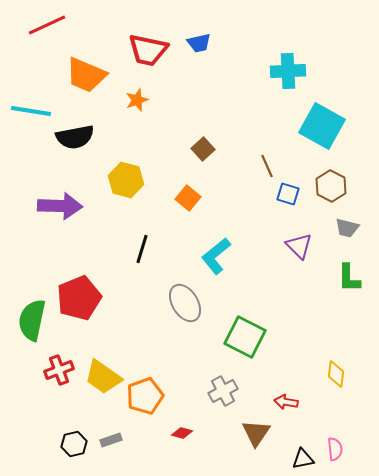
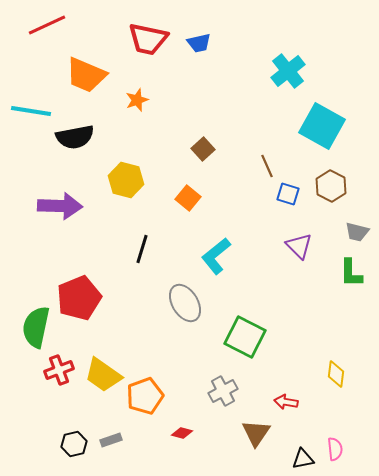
red trapezoid: moved 11 px up
cyan cross: rotated 36 degrees counterclockwise
gray trapezoid: moved 10 px right, 4 px down
green L-shape: moved 2 px right, 5 px up
green semicircle: moved 4 px right, 7 px down
yellow trapezoid: moved 2 px up
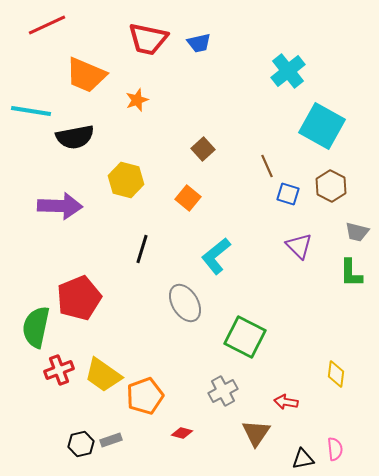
black hexagon: moved 7 px right
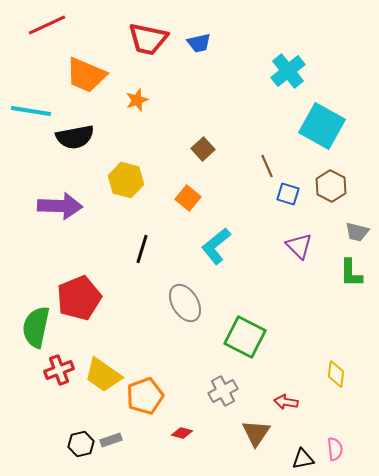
cyan L-shape: moved 10 px up
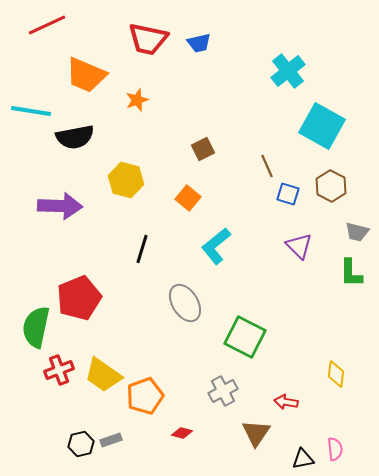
brown square: rotated 15 degrees clockwise
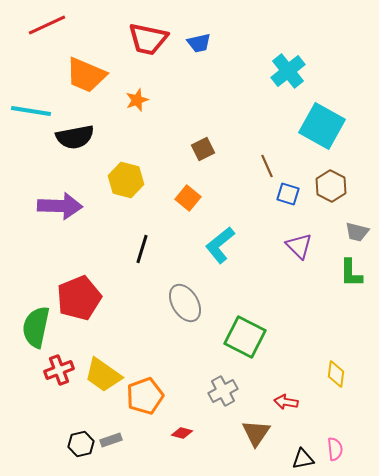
cyan L-shape: moved 4 px right, 1 px up
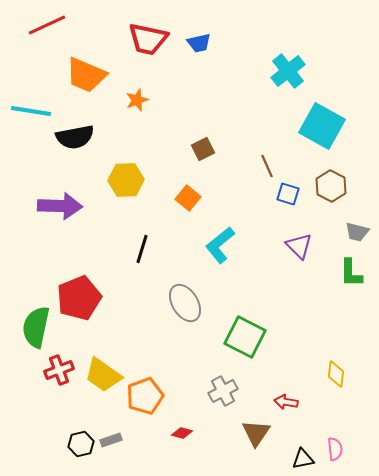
yellow hexagon: rotated 16 degrees counterclockwise
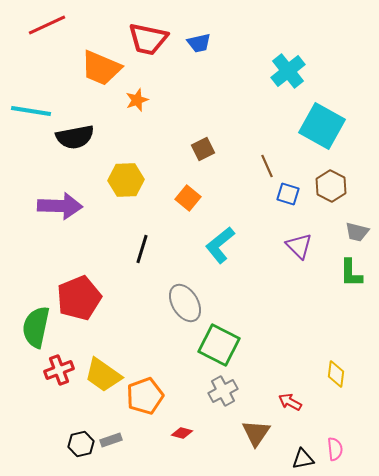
orange trapezoid: moved 15 px right, 7 px up
green square: moved 26 px left, 8 px down
red arrow: moved 4 px right; rotated 20 degrees clockwise
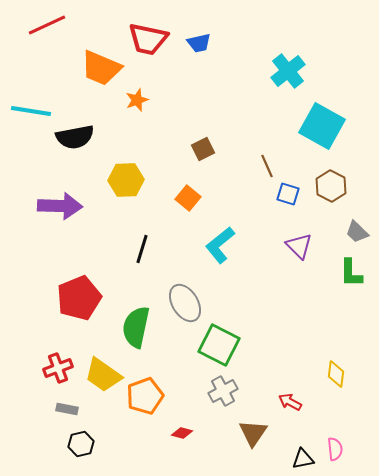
gray trapezoid: rotated 30 degrees clockwise
green semicircle: moved 100 px right
red cross: moved 1 px left, 2 px up
brown triangle: moved 3 px left
gray rectangle: moved 44 px left, 31 px up; rotated 30 degrees clockwise
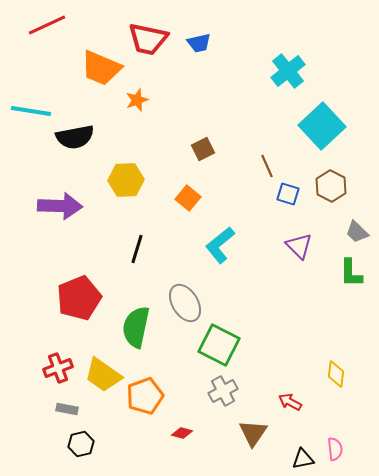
cyan square: rotated 18 degrees clockwise
black line: moved 5 px left
